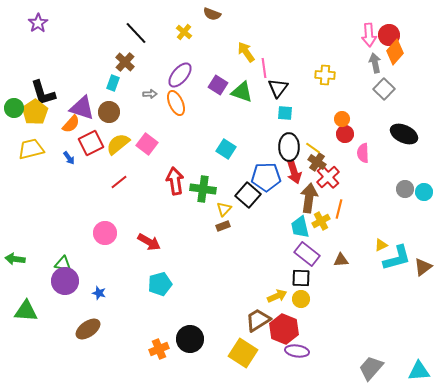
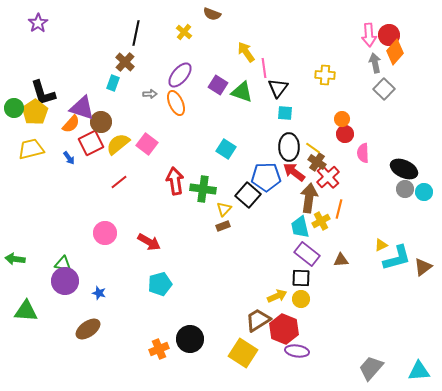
black line at (136, 33): rotated 55 degrees clockwise
brown circle at (109, 112): moved 8 px left, 10 px down
black ellipse at (404, 134): moved 35 px down
red arrow at (294, 172): rotated 145 degrees clockwise
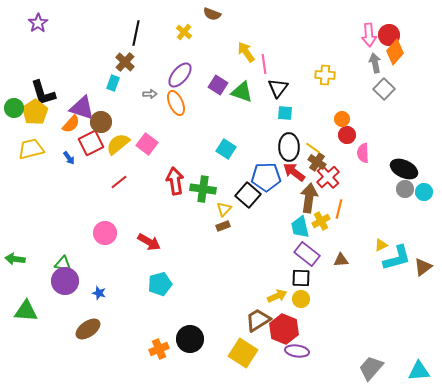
pink line at (264, 68): moved 4 px up
red circle at (345, 134): moved 2 px right, 1 px down
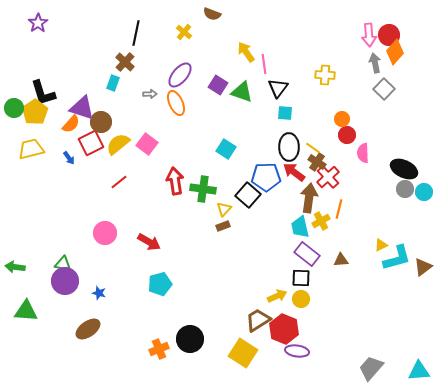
green arrow at (15, 259): moved 8 px down
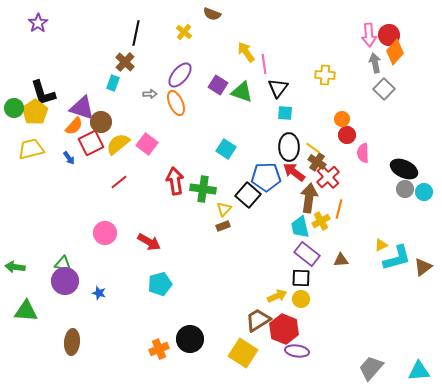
orange semicircle at (71, 124): moved 3 px right, 2 px down
brown ellipse at (88, 329): moved 16 px left, 13 px down; rotated 50 degrees counterclockwise
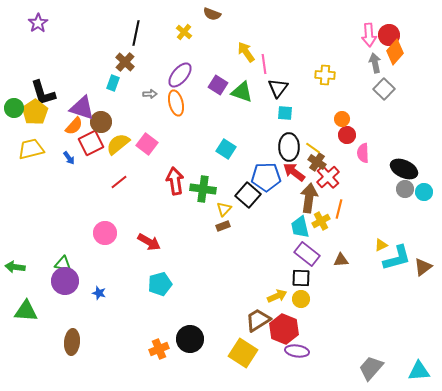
orange ellipse at (176, 103): rotated 10 degrees clockwise
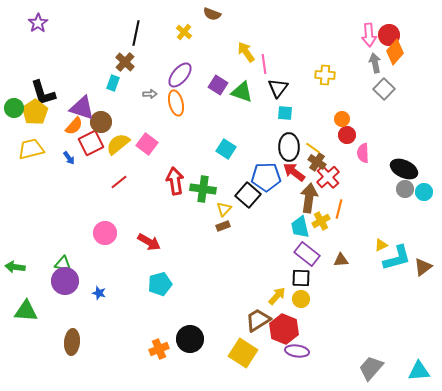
yellow arrow at (277, 296): rotated 24 degrees counterclockwise
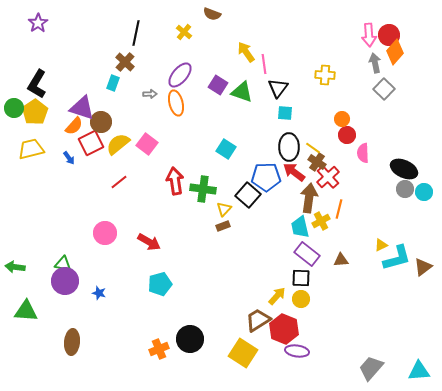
black L-shape at (43, 93): moved 6 px left, 9 px up; rotated 48 degrees clockwise
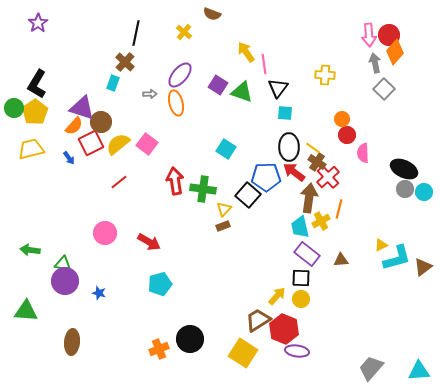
green arrow at (15, 267): moved 15 px right, 17 px up
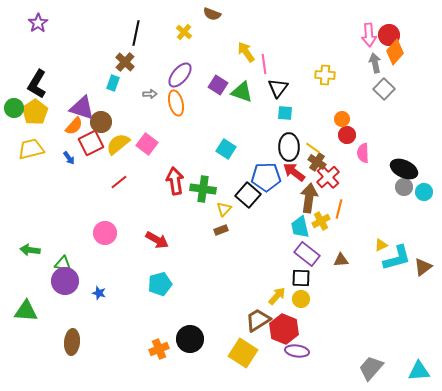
gray circle at (405, 189): moved 1 px left, 2 px up
brown rectangle at (223, 226): moved 2 px left, 4 px down
red arrow at (149, 242): moved 8 px right, 2 px up
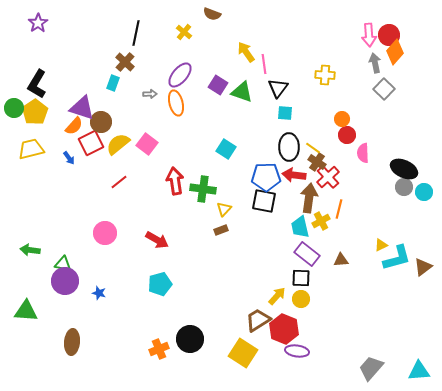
red arrow at (294, 172): moved 3 px down; rotated 30 degrees counterclockwise
black square at (248, 195): moved 16 px right, 6 px down; rotated 30 degrees counterclockwise
